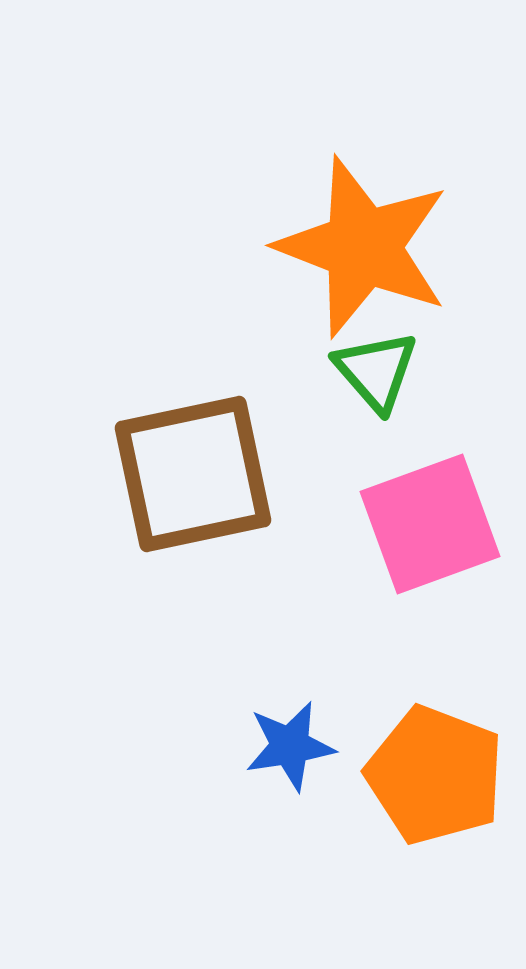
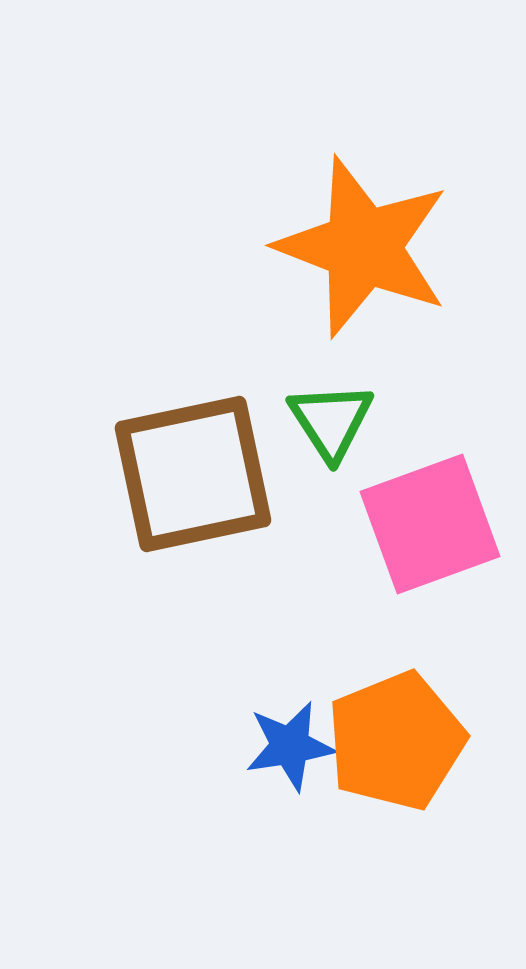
green triangle: moved 45 px left, 50 px down; rotated 8 degrees clockwise
orange pentagon: moved 39 px left, 34 px up; rotated 29 degrees clockwise
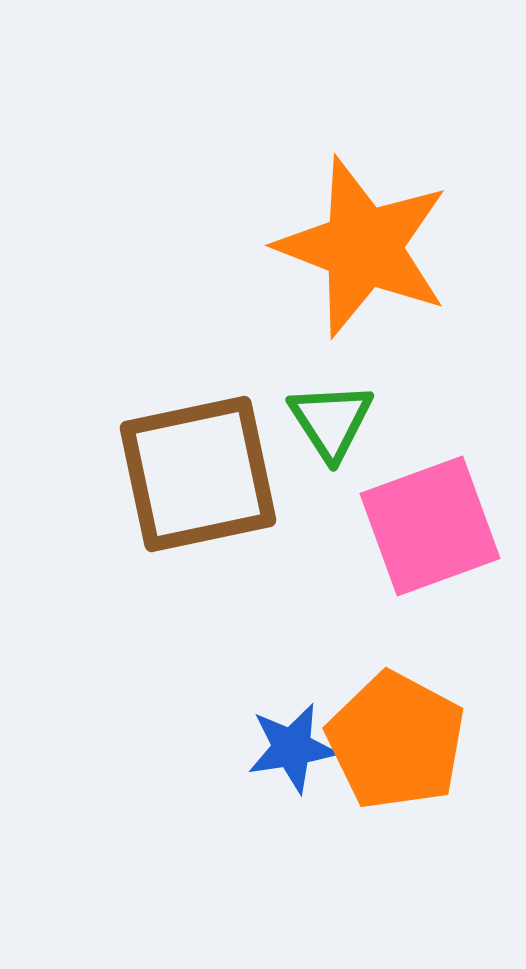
brown square: moved 5 px right
pink square: moved 2 px down
orange pentagon: rotated 22 degrees counterclockwise
blue star: moved 2 px right, 2 px down
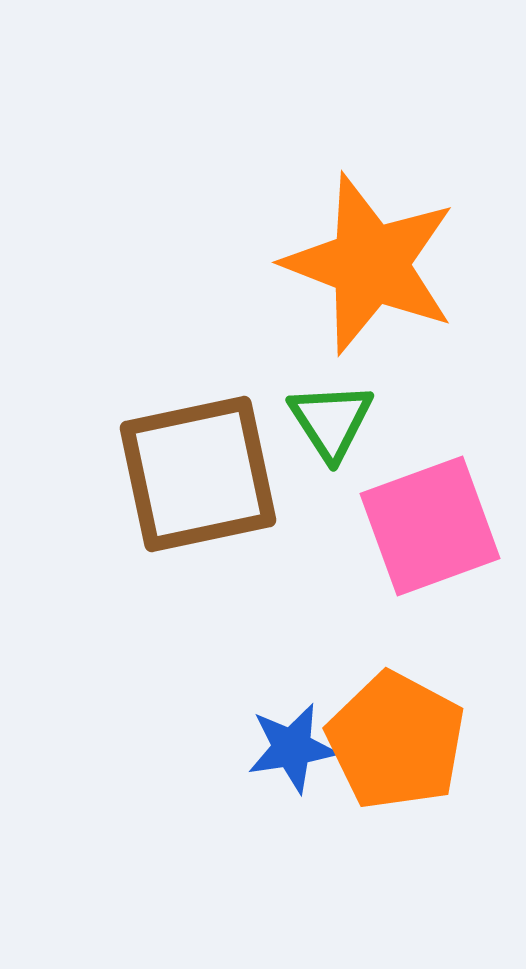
orange star: moved 7 px right, 17 px down
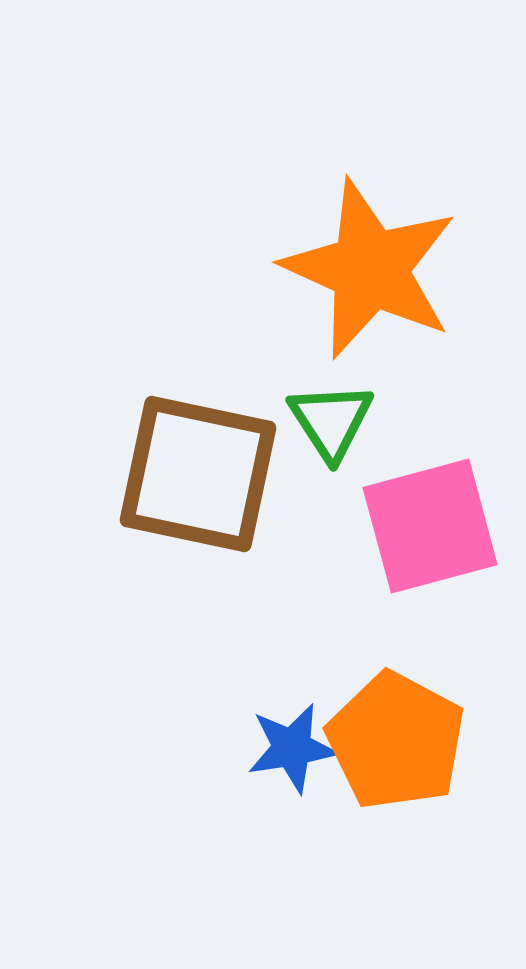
orange star: moved 5 px down; rotated 3 degrees clockwise
brown square: rotated 24 degrees clockwise
pink square: rotated 5 degrees clockwise
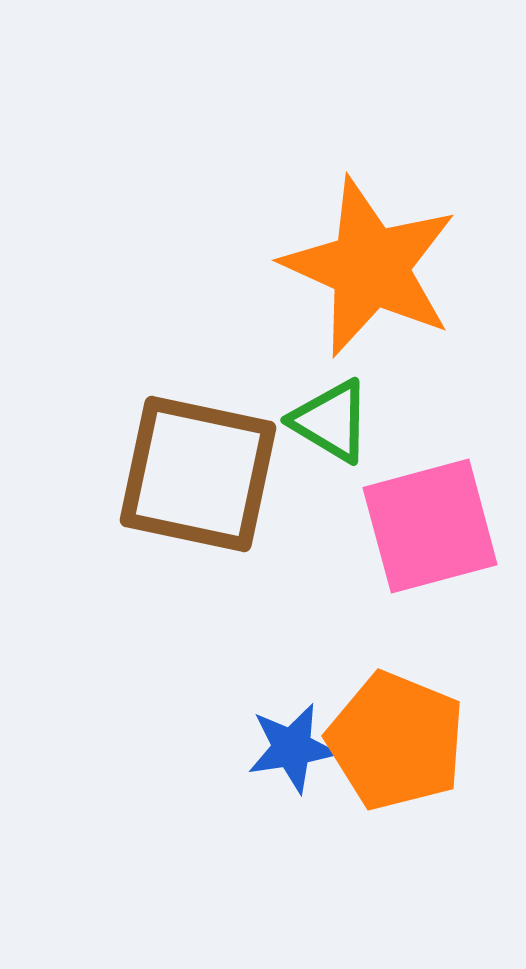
orange star: moved 2 px up
green triangle: rotated 26 degrees counterclockwise
orange pentagon: rotated 6 degrees counterclockwise
